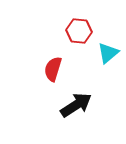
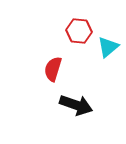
cyan triangle: moved 6 px up
black arrow: rotated 52 degrees clockwise
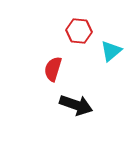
cyan triangle: moved 3 px right, 4 px down
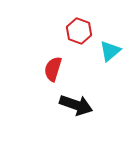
red hexagon: rotated 15 degrees clockwise
cyan triangle: moved 1 px left
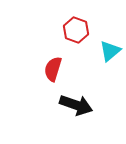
red hexagon: moved 3 px left, 1 px up
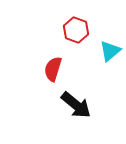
black arrow: rotated 20 degrees clockwise
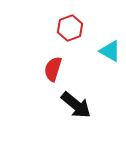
red hexagon: moved 6 px left, 2 px up; rotated 20 degrees clockwise
cyan triangle: rotated 50 degrees counterclockwise
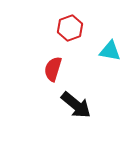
cyan triangle: rotated 20 degrees counterclockwise
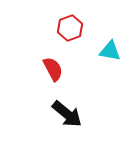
red semicircle: rotated 135 degrees clockwise
black arrow: moved 9 px left, 9 px down
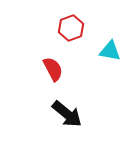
red hexagon: moved 1 px right
